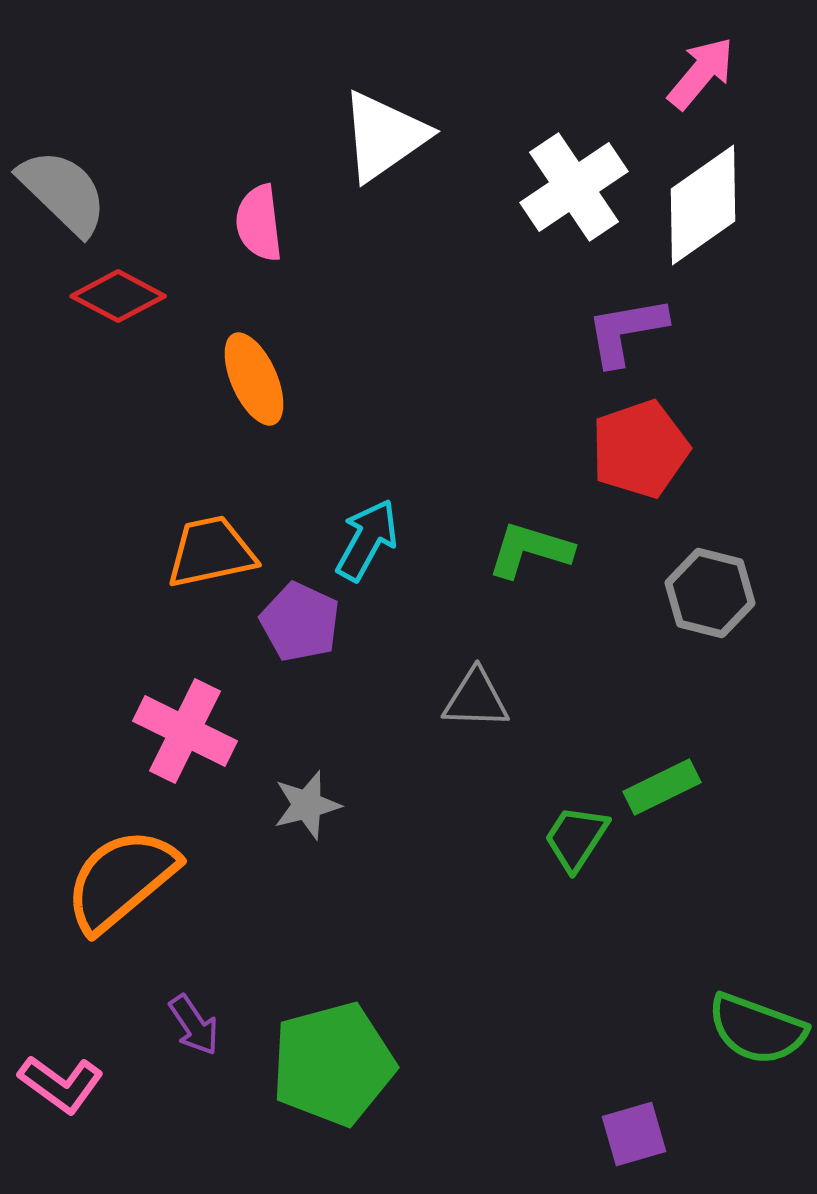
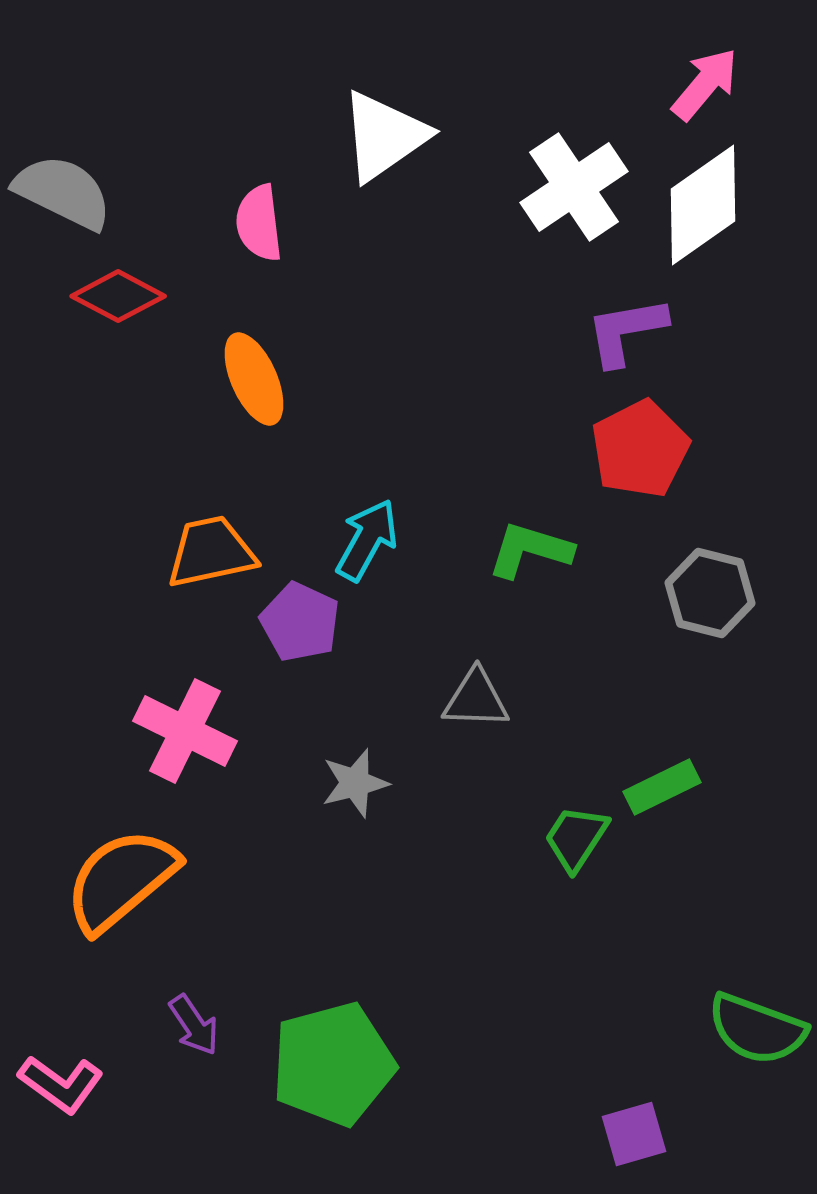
pink arrow: moved 4 px right, 11 px down
gray semicircle: rotated 18 degrees counterclockwise
red pentagon: rotated 8 degrees counterclockwise
gray star: moved 48 px right, 22 px up
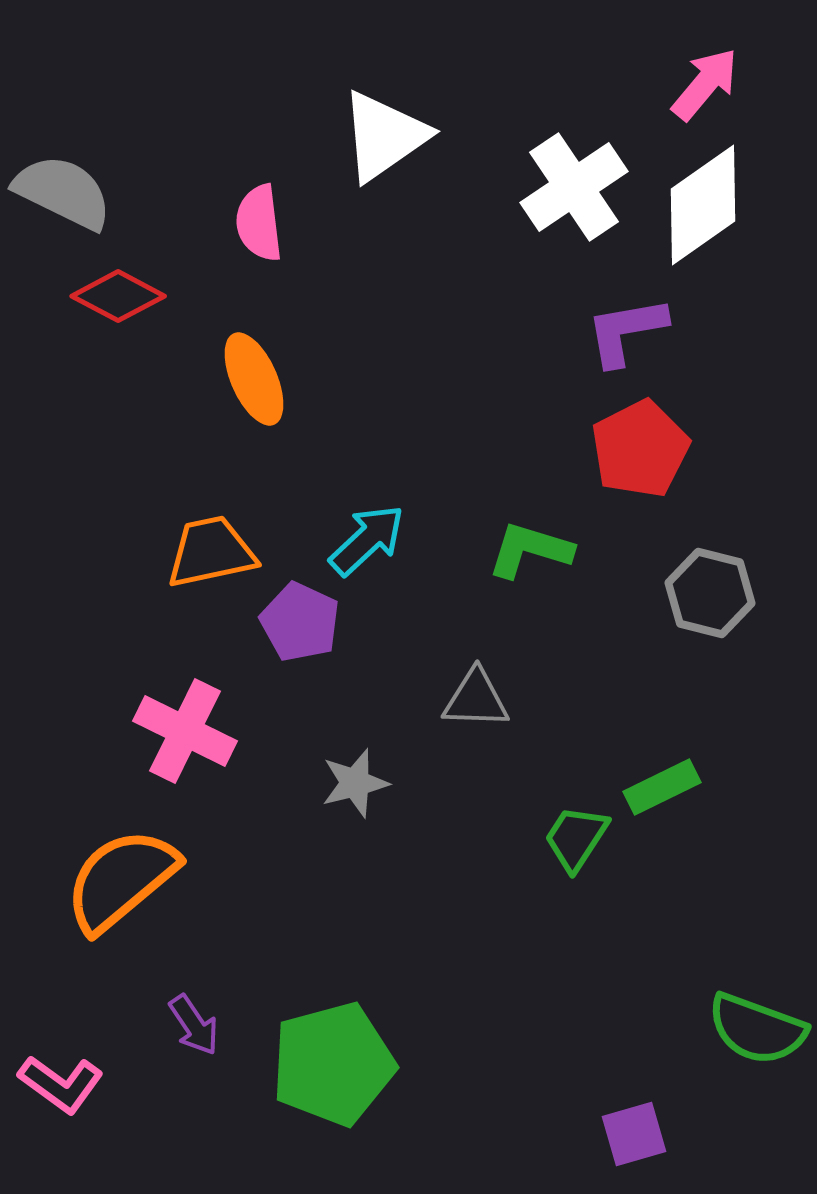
cyan arrow: rotated 18 degrees clockwise
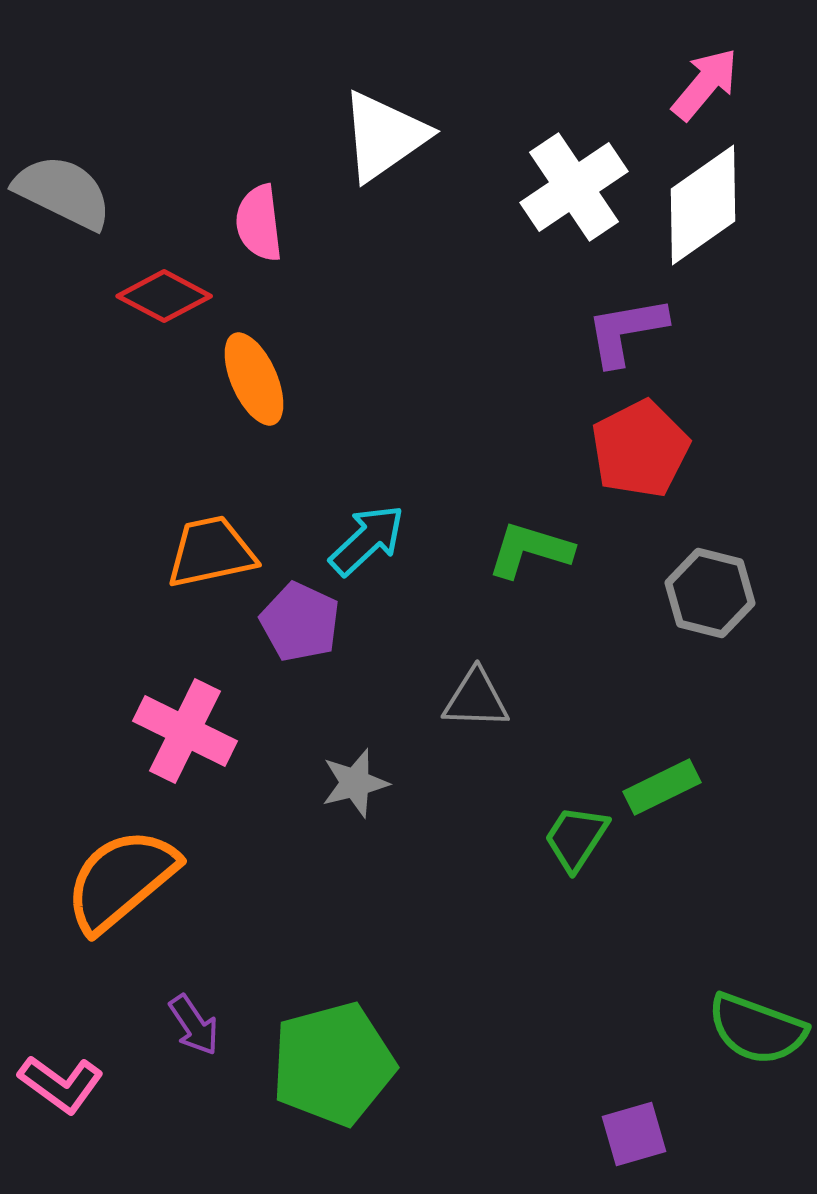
red diamond: moved 46 px right
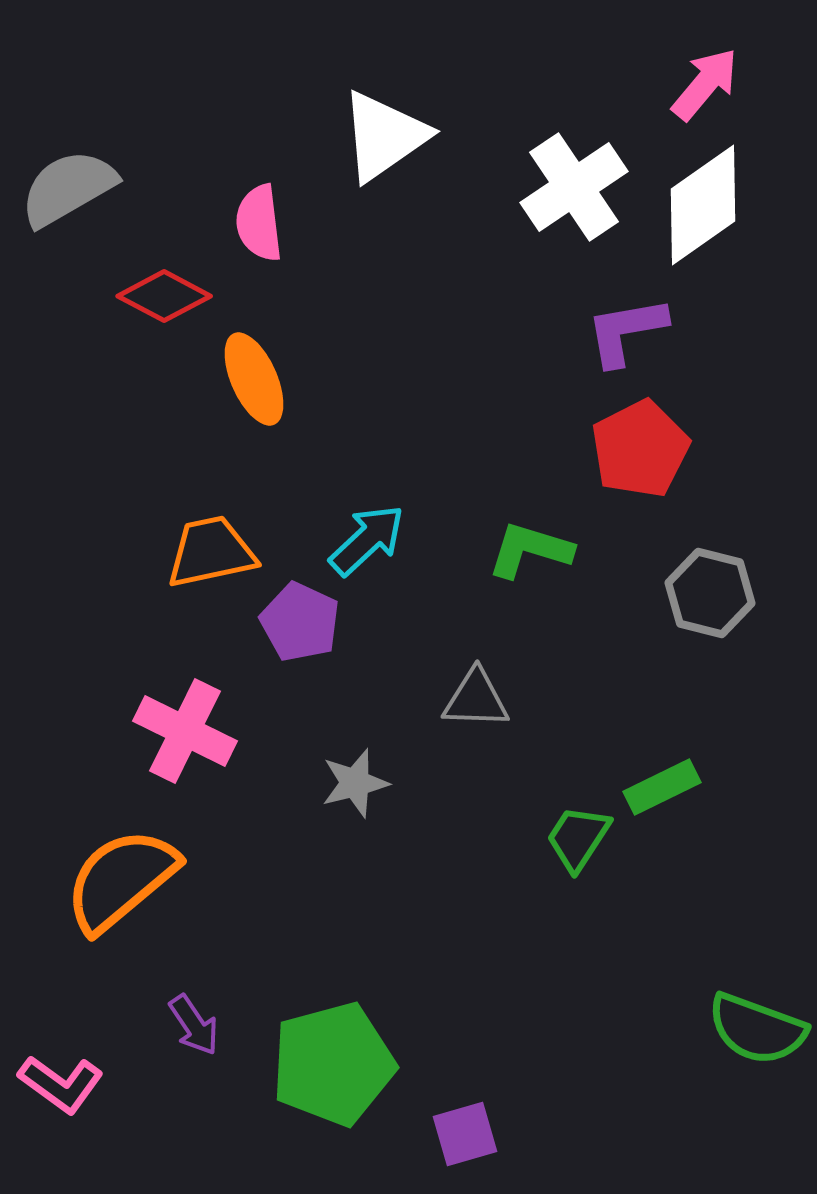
gray semicircle: moved 5 px right, 4 px up; rotated 56 degrees counterclockwise
green trapezoid: moved 2 px right
purple square: moved 169 px left
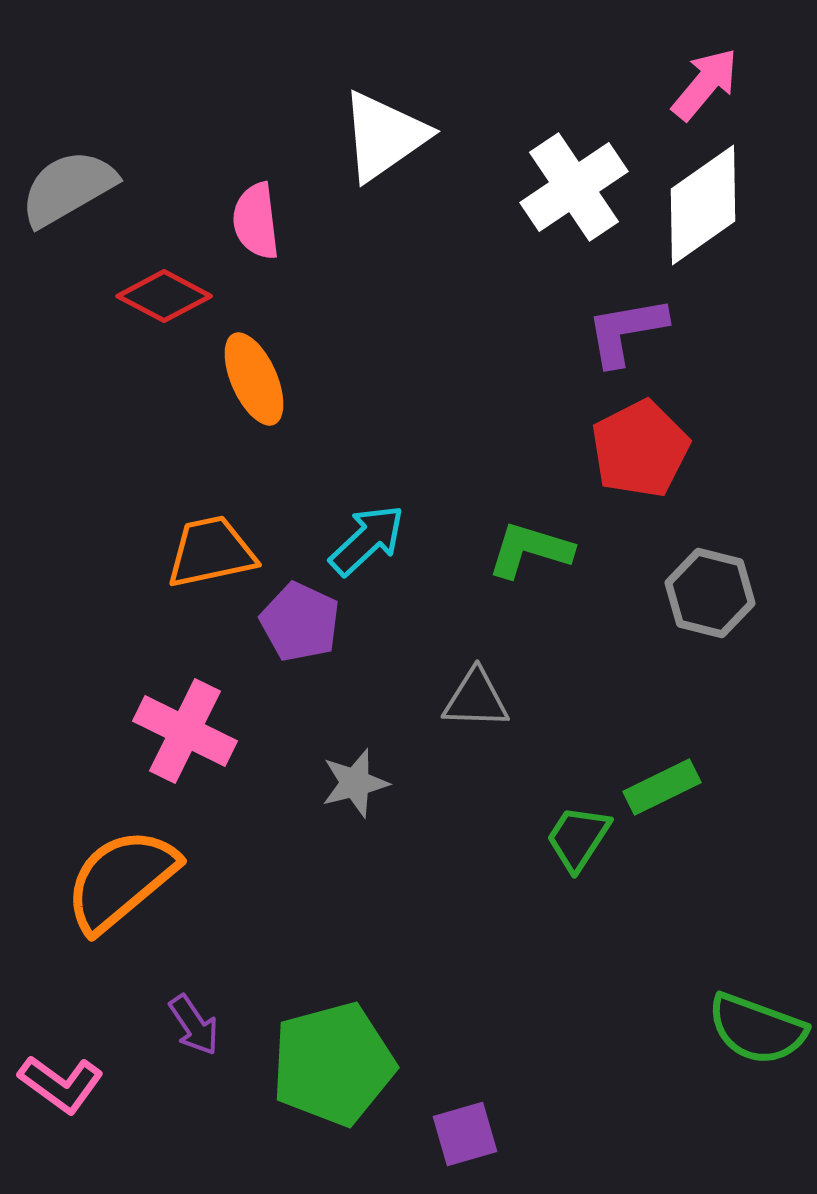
pink semicircle: moved 3 px left, 2 px up
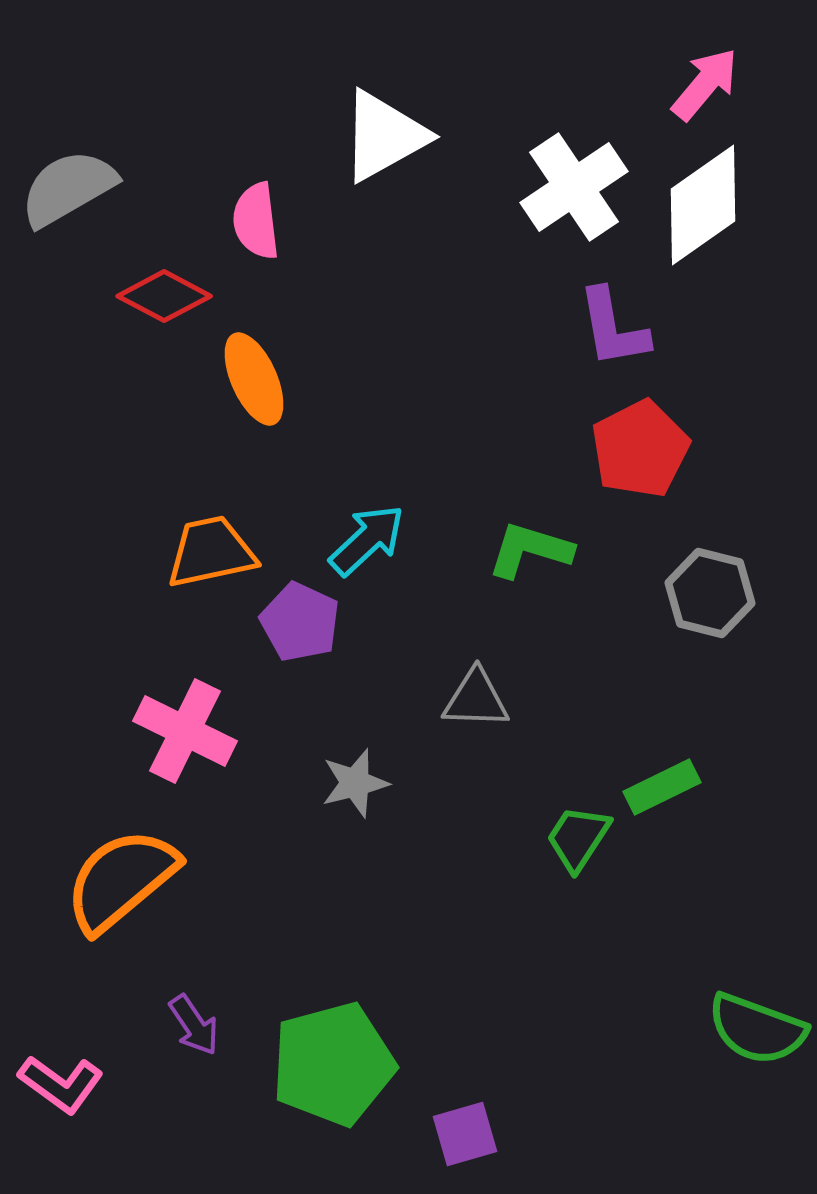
white triangle: rotated 6 degrees clockwise
purple L-shape: moved 13 px left, 3 px up; rotated 90 degrees counterclockwise
